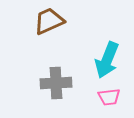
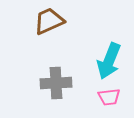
cyan arrow: moved 2 px right, 1 px down
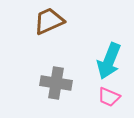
gray cross: rotated 12 degrees clockwise
pink trapezoid: rotated 30 degrees clockwise
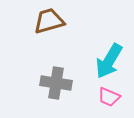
brown trapezoid: rotated 8 degrees clockwise
cyan arrow: rotated 9 degrees clockwise
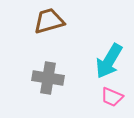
gray cross: moved 8 px left, 5 px up
pink trapezoid: moved 3 px right
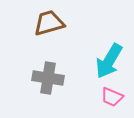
brown trapezoid: moved 2 px down
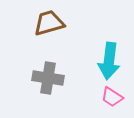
cyan arrow: rotated 24 degrees counterclockwise
pink trapezoid: rotated 10 degrees clockwise
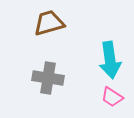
cyan arrow: moved 1 px right, 1 px up; rotated 15 degrees counterclockwise
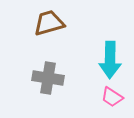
cyan arrow: rotated 9 degrees clockwise
